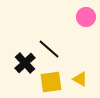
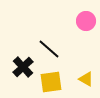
pink circle: moved 4 px down
black cross: moved 2 px left, 4 px down
yellow triangle: moved 6 px right
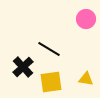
pink circle: moved 2 px up
black line: rotated 10 degrees counterclockwise
yellow triangle: rotated 21 degrees counterclockwise
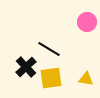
pink circle: moved 1 px right, 3 px down
black cross: moved 3 px right
yellow square: moved 4 px up
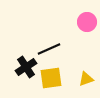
black line: rotated 55 degrees counterclockwise
black cross: rotated 10 degrees clockwise
yellow triangle: rotated 28 degrees counterclockwise
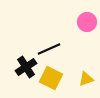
yellow square: rotated 35 degrees clockwise
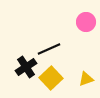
pink circle: moved 1 px left
yellow square: rotated 20 degrees clockwise
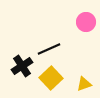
black cross: moved 4 px left, 1 px up
yellow triangle: moved 2 px left, 5 px down
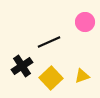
pink circle: moved 1 px left
black line: moved 7 px up
yellow triangle: moved 2 px left, 8 px up
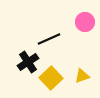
black line: moved 3 px up
black cross: moved 6 px right, 4 px up
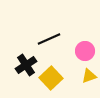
pink circle: moved 29 px down
black cross: moved 2 px left, 3 px down
yellow triangle: moved 7 px right
